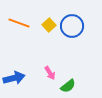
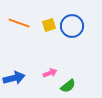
yellow square: rotated 24 degrees clockwise
pink arrow: rotated 80 degrees counterclockwise
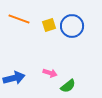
orange line: moved 4 px up
pink arrow: rotated 40 degrees clockwise
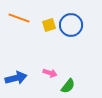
orange line: moved 1 px up
blue circle: moved 1 px left, 1 px up
blue arrow: moved 2 px right
green semicircle: rotated 14 degrees counterclockwise
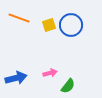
pink arrow: rotated 32 degrees counterclockwise
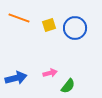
blue circle: moved 4 px right, 3 px down
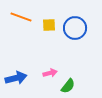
orange line: moved 2 px right, 1 px up
yellow square: rotated 16 degrees clockwise
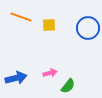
blue circle: moved 13 px right
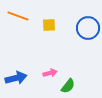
orange line: moved 3 px left, 1 px up
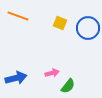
yellow square: moved 11 px right, 2 px up; rotated 24 degrees clockwise
pink arrow: moved 2 px right
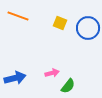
blue arrow: moved 1 px left
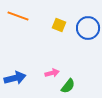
yellow square: moved 1 px left, 2 px down
